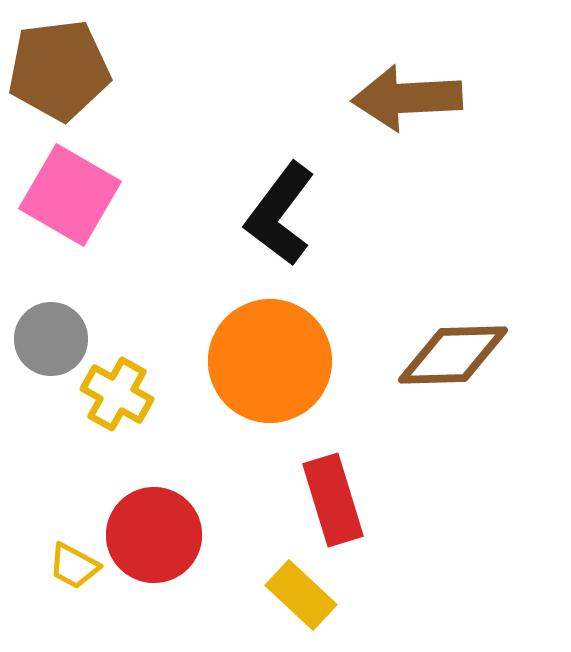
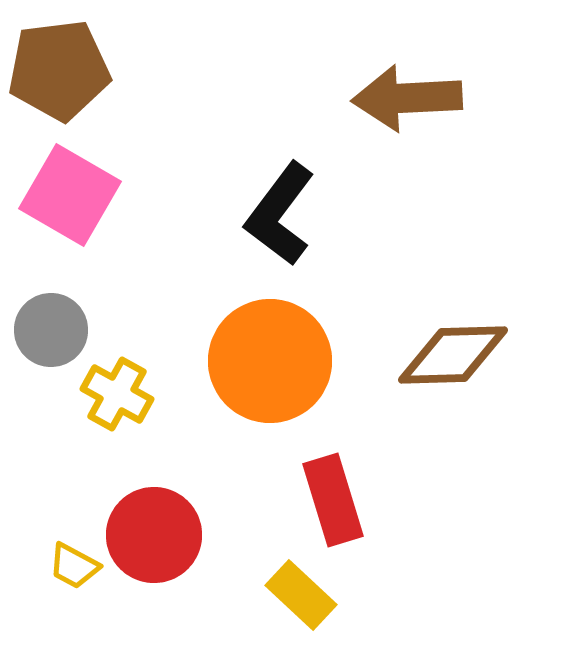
gray circle: moved 9 px up
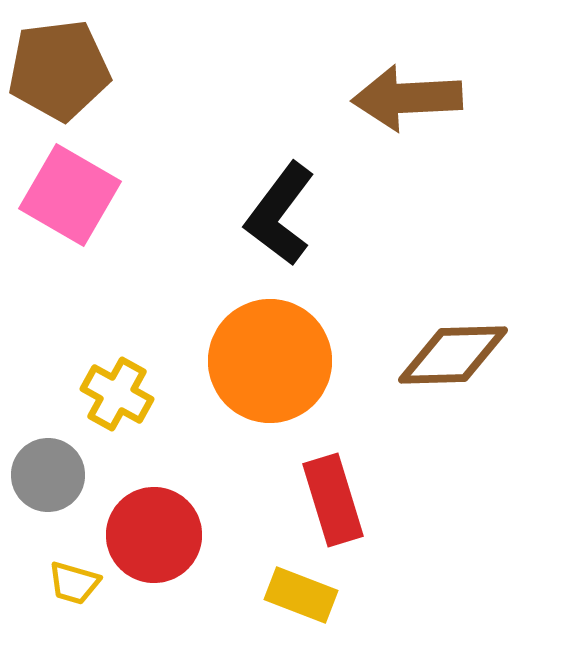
gray circle: moved 3 px left, 145 px down
yellow trapezoid: moved 17 px down; rotated 12 degrees counterclockwise
yellow rectangle: rotated 22 degrees counterclockwise
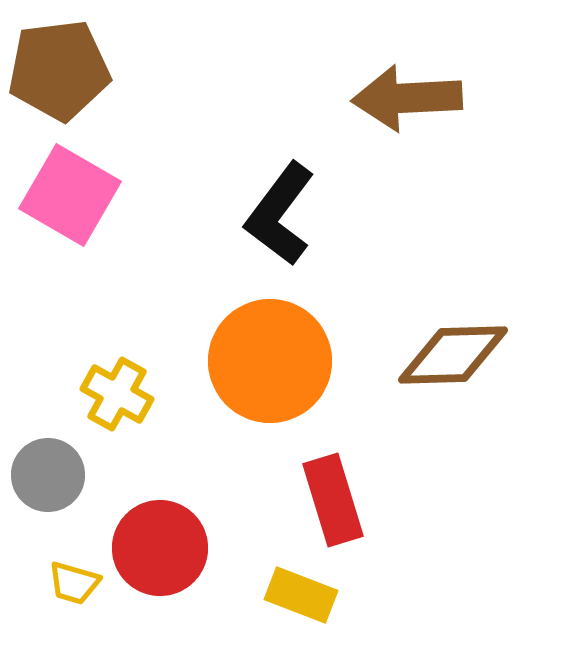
red circle: moved 6 px right, 13 px down
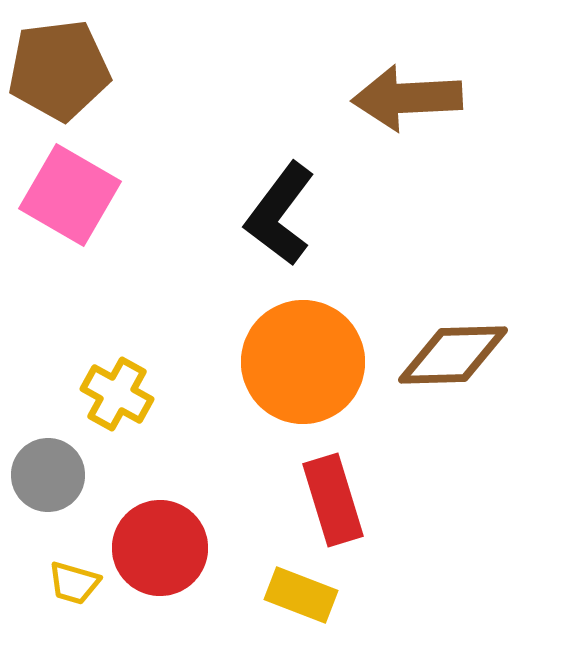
orange circle: moved 33 px right, 1 px down
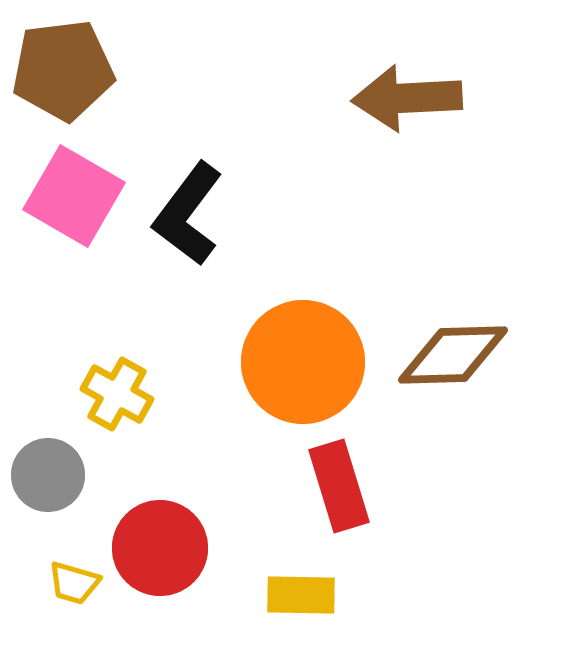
brown pentagon: moved 4 px right
pink square: moved 4 px right, 1 px down
black L-shape: moved 92 px left
red rectangle: moved 6 px right, 14 px up
yellow rectangle: rotated 20 degrees counterclockwise
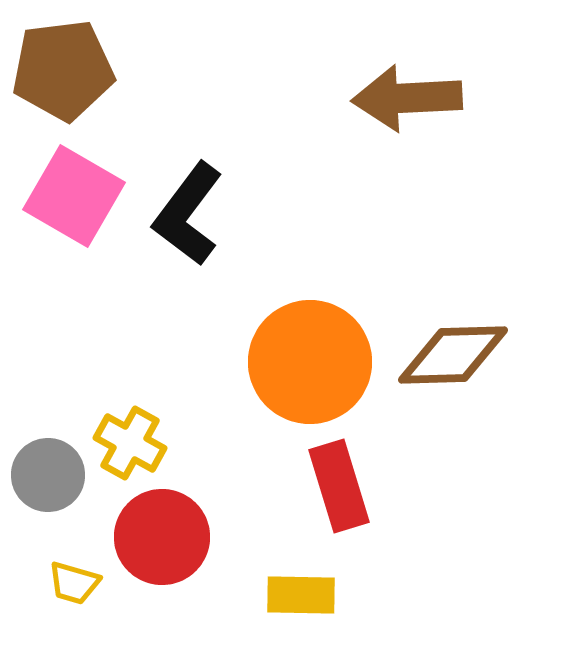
orange circle: moved 7 px right
yellow cross: moved 13 px right, 49 px down
red circle: moved 2 px right, 11 px up
